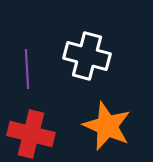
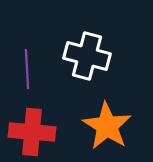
orange star: rotated 9 degrees clockwise
red cross: moved 1 px right, 2 px up; rotated 9 degrees counterclockwise
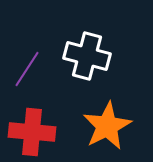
purple line: rotated 36 degrees clockwise
orange star: rotated 12 degrees clockwise
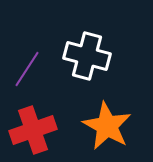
orange star: rotated 15 degrees counterclockwise
red cross: moved 1 px right, 2 px up; rotated 24 degrees counterclockwise
